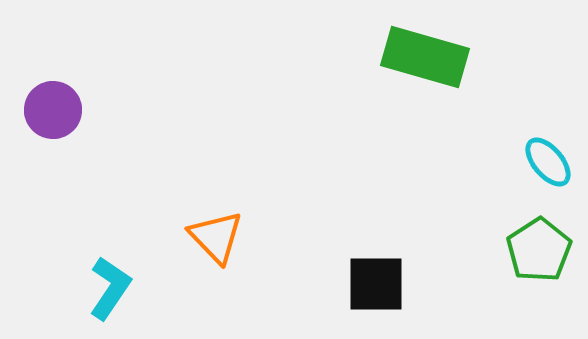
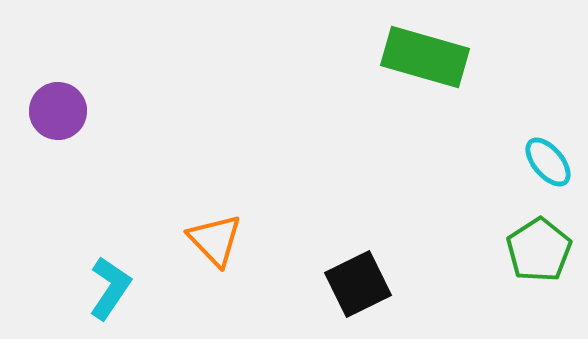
purple circle: moved 5 px right, 1 px down
orange triangle: moved 1 px left, 3 px down
black square: moved 18 px left; rotated 26 degrees counterclockwise
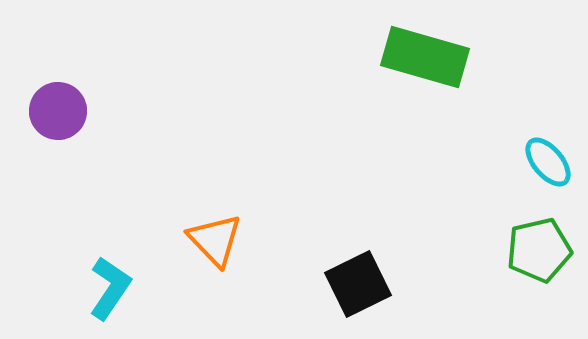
green pentagon: rotated 20 degrees clockwise
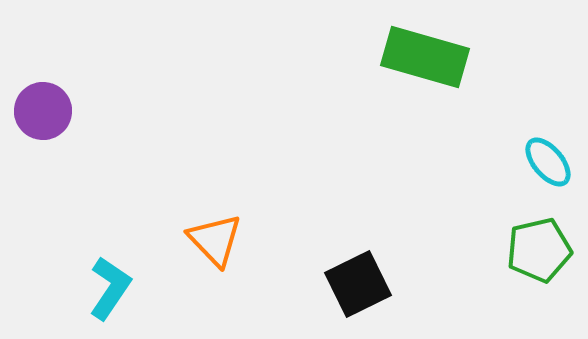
purple circle: moved 15 px left
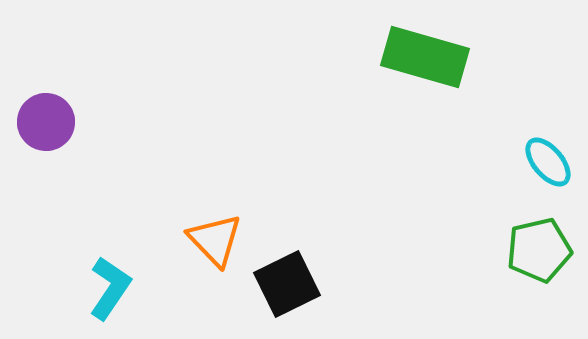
purple circle: moved 3 px right, 11 px down
black square: moved 71 px left
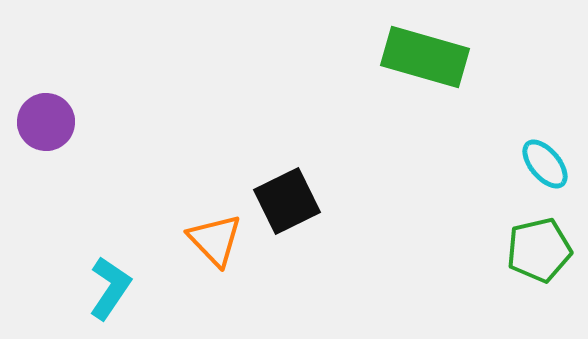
cyan ellipse: moved 3 px left, 2 px down
black square: moved 83 px up
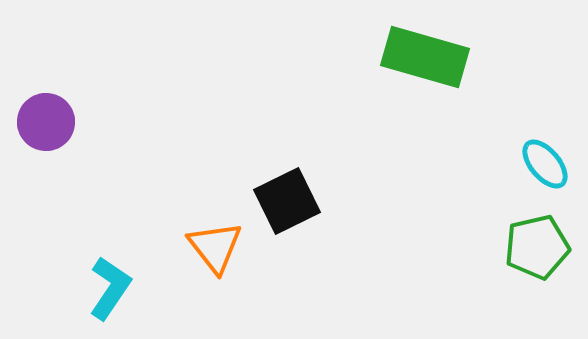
orange triangle: moved 7 px down; rotated 6 degrees clockwise
green pentagon: moved 2 px left, 3 px up
